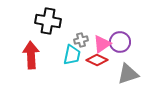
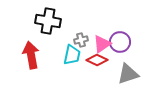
red arrow: rotated 8 degrees counterclockwise
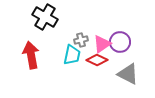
black cross: moved 3 px left, 4 px up; rotated 20 degrees clockwise
gray triangle: rotated 45 degrees clockwise
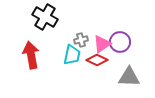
gray triangle: moved 1 px right, 3 px down; rotated 25 degrees counterclockwise
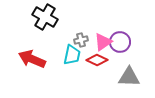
pink triangle: moved 1 px right, 2 px up
red arrow: moved 1 px right, 4 px down; rotated 56 degrees counterclockwise
